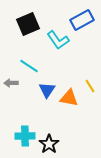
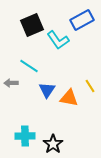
black square: moved 4 px right, 1 px down
black star: moved 4 px right
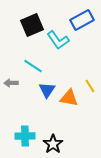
cyan line: moved 4 px right
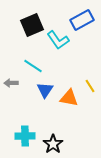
blue triangle: moved 2 px left
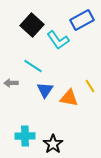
black square: rotated 25 degrees counterclockwise
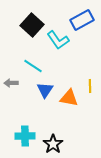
yellow line: rotated 32 degrees clockwise
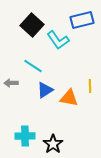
blue rectangle: rotated 15 degrees clockwise
blue triangle: rotated 24 degrees clockwise
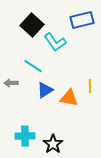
cyan L-shape: moved 3 px left, 2 px down
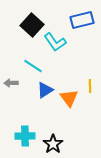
orange triangle: rotated 42 degrees clockwise
